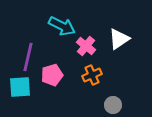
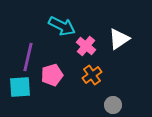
orange cross: rotated 12 degrees counterclockwise
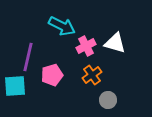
white triangle: moved 4 px left, 4 px down; rotated 50 degrees clockwise
pink cross: rotated 24 degrees clockwise
cyan square: moved 5 px left, 1 px up
gray circle: moved 5 px left, 5 px up
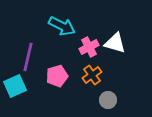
pink cross: moved 3 px right, 1 px down
pink pentagon: moved 5 px right, 1 px down
cyan square: rotated 20 degrees counterclockwise
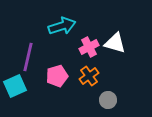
cyan arrow: rotated 44 degrees counterclockwise
orange cross: moved 3 px left, 1 px down
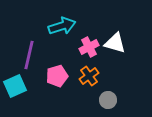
purple line: moved 1 px right, 2 px up
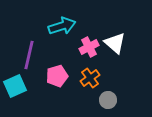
white triangle: rotated 25 degrees clockwise
orange cross: moved 1 px right, 2 px down
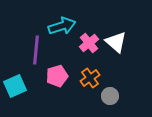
white triangle: moved 1 px right, 1 px up
pink cross: moved 4 px up; rotated 12 degrees counterclockwise
purple line: moved 7 px right, 5 px up; rotated 8 degrees counterclockwise
gray circle: moved 2 px right, 4 px up
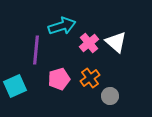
pink pentagon: moved 2 px right, 3 px down
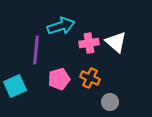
cyan arrow: moved 1 px left
pink cross: rotated 30 degrees clockwise
orange cross: rotated 30 degrees counterclockwise
gray circle: moved 6 px down
